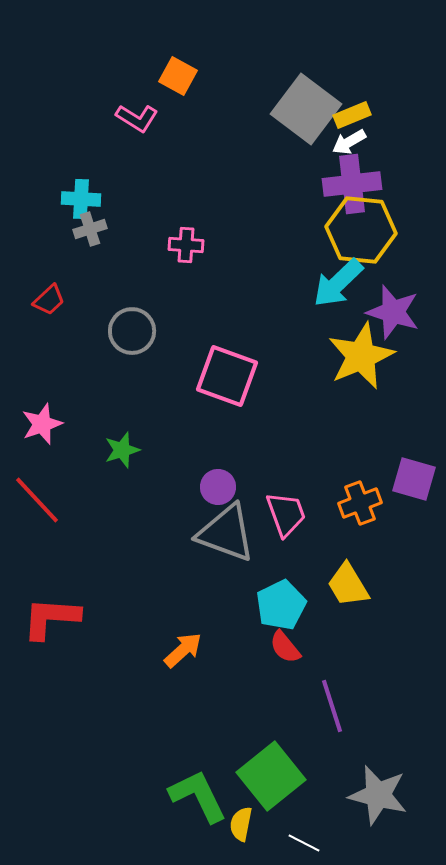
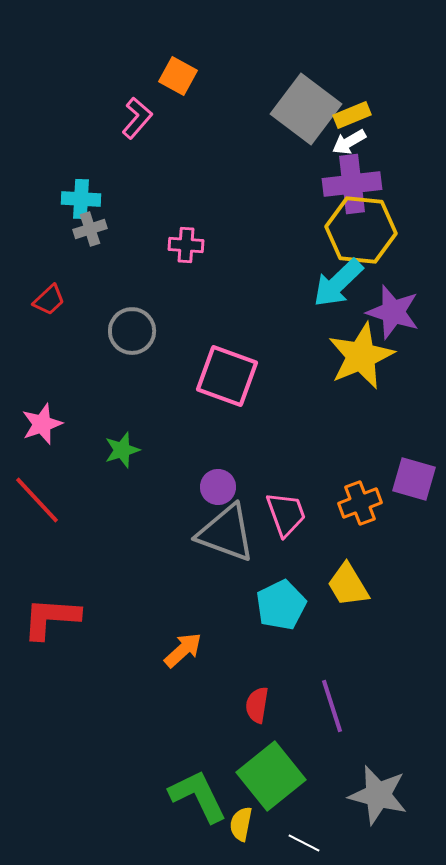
pink L-shape: rotated 81 degrees counterclockwise
red semicircle: moved 28 px left, 58 px down; rotated 48 degrees clockwise
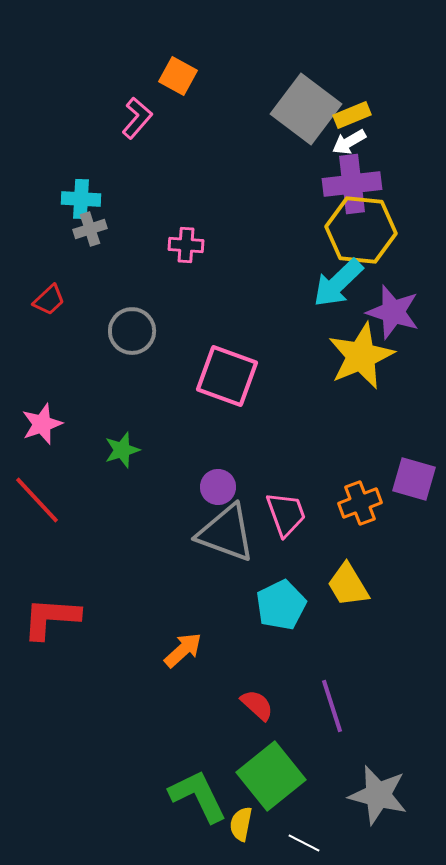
red semicircle: rotated 123 degrees clockwise
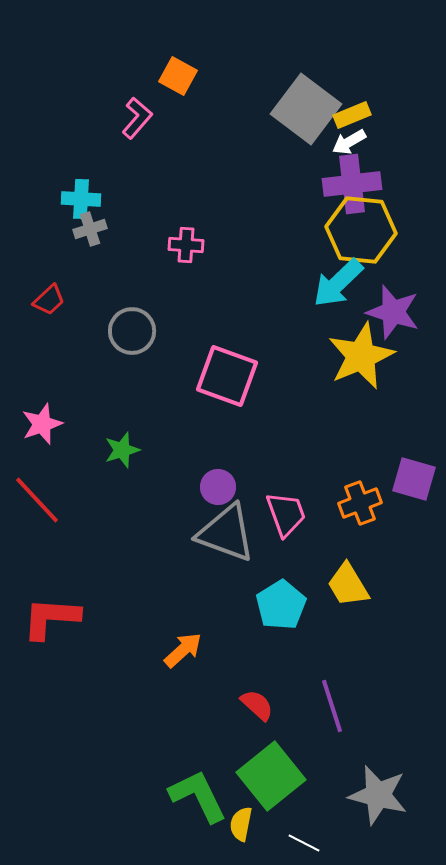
cyan pentagon: rotated 6 degrees counterclockwise
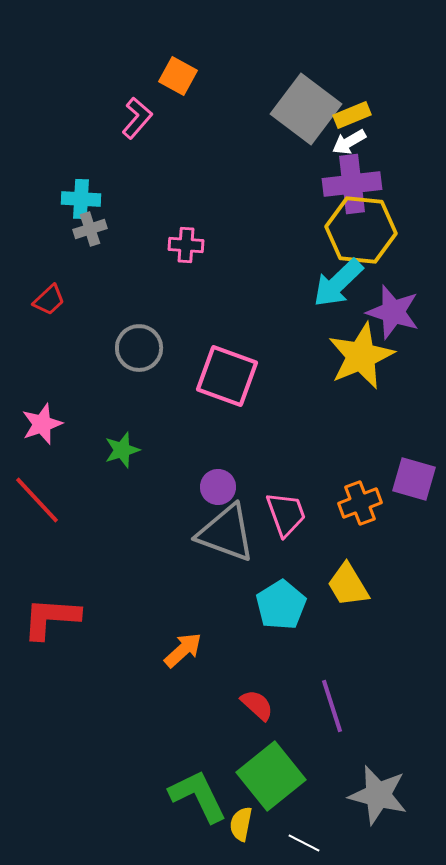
gray circle: moved 7 px right, 17 px down
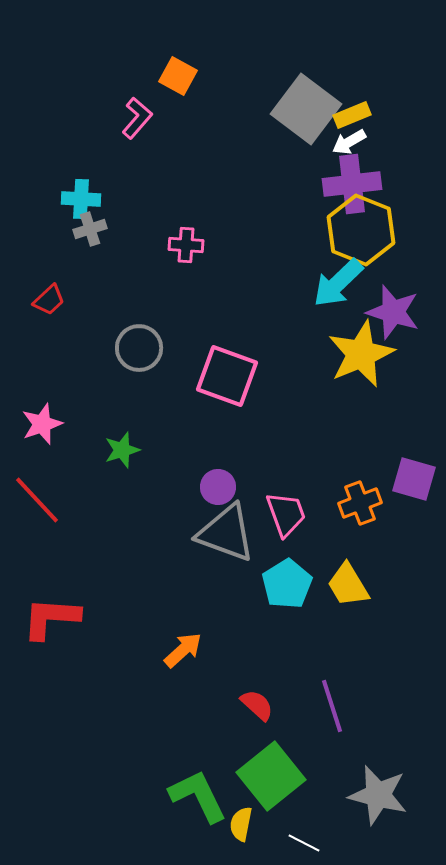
yellow hexagon: rotated 16 degrees clockwise
yellow star: moved 2 px up
cyan pentagon: moved 6 px right, 21 px up
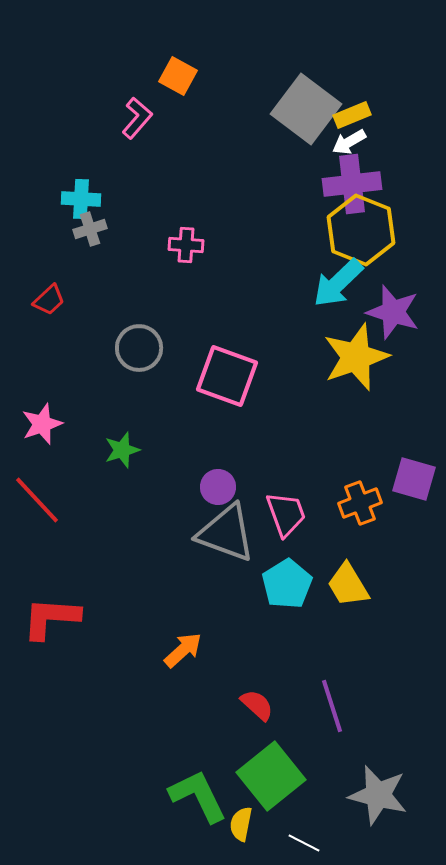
yellow star: moved 5 px left, 3 px down; rotated 4 degrees clockwise
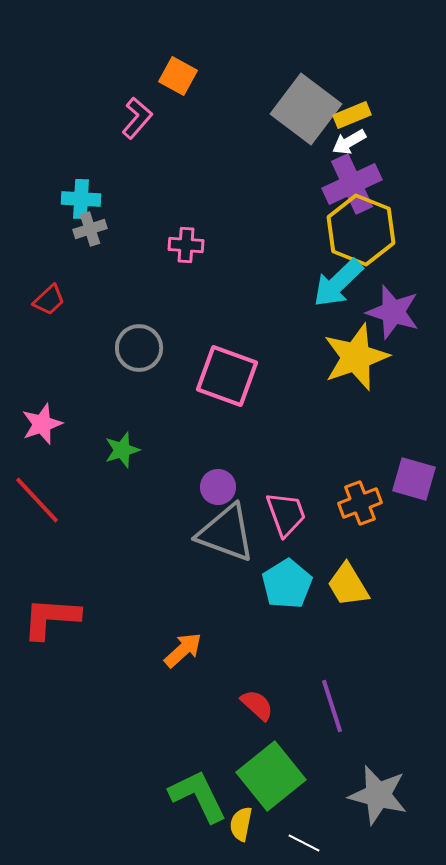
purple cross: rotated 18 degrees counterclockwise
